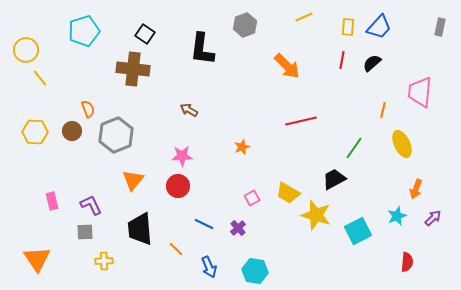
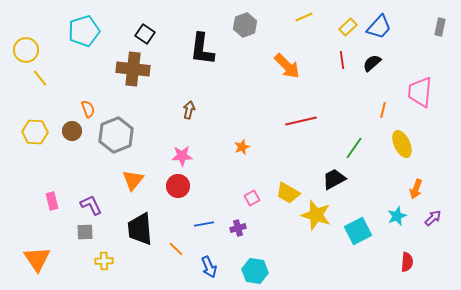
yellow rectangle at (348, 27): rotated 42 degrees clockwise
red line at (342, 60): rotated 18 degrees counterclockwise
brown arrow at (189, 110): rotated 72 degrees clockwise
blue line at (204, 224): rotated 36 degrees counterclockwise
purple cross at (238, 228): rotated 28 degrees clockwise
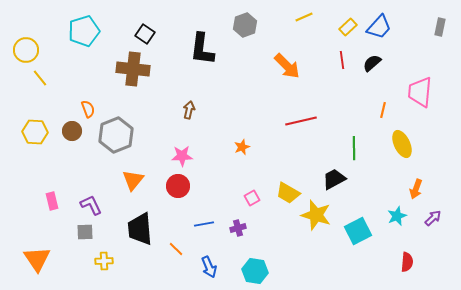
green line at (354, 148): rotated 35 degrees counterclockwise
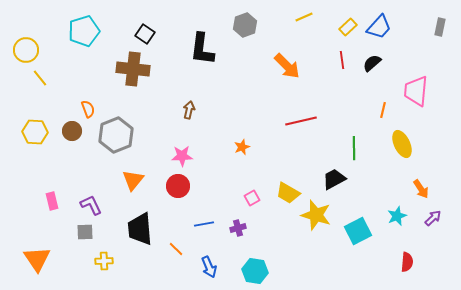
pink trapezoid at (420, 92): moved 4 px left, 1 px up
orange arrow at (416, 189): moved 5 px right; rotated 54 degrees counterclockwise
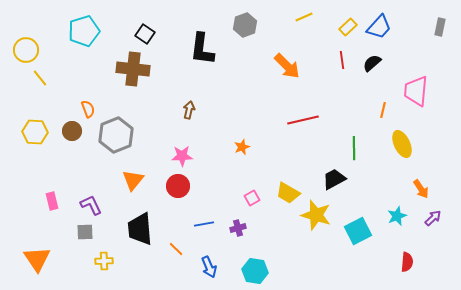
red line at (301, 121): moved 2 px right, 1 px up
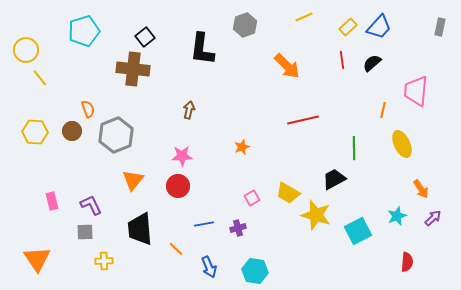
black square at (145, 34): moved 3 px down; rotated 18 degrees clockwise
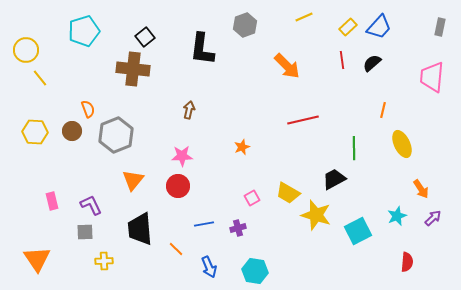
pink trapezoid at (416, 91): moved 16 px right, 14 px up
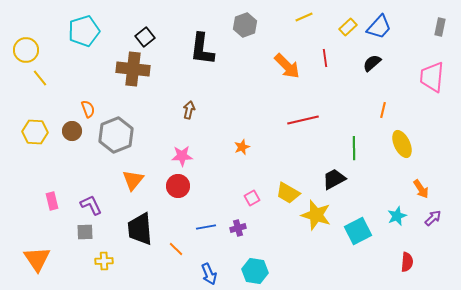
red line at (342, 60): moved 17 px left, 2 px up
blue line at (204, 224): moved 2 px right, 3 px down
blue arrow at (209, 267): moved 7 px down
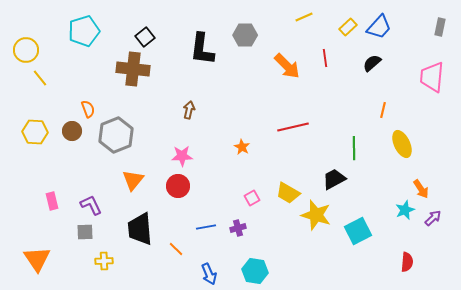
gray hexagon at (245, 25): moved 10 px down; rotated 20 degrees clockwise
red line at (303, 120): moved 10 px left, 7 px down
orange star at (242, 147): rotated 21 degrees counterclockwise
cyan star at (397, 216): moved 8 px right, 6 px up
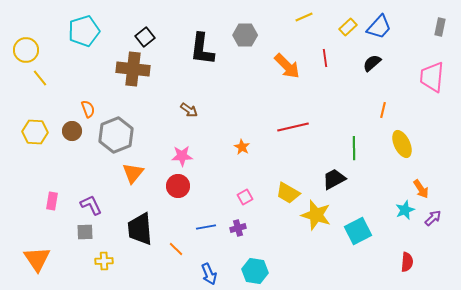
brown arrow at (189, 110): rotated 114 degrees clockwise
orange triangle at (133, 180): moved 7 px up
pink square at (252, 198): moved 7 px left, 1 px up
pink rectangle at (52, 201): rotated 24 degrees clockwise
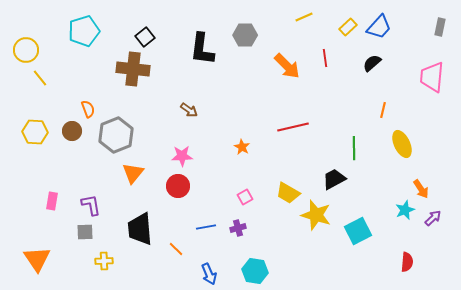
purple L-shape at (91, 205): rotated 15 degrees clockwise
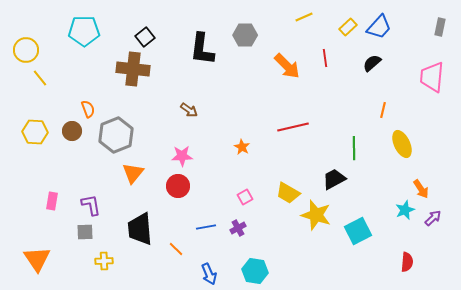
cyan pentagon at (84, 31): rotated 16 degrees clockwise
purple cross at (238, 228): rotated 14 degrees counterclockwise
